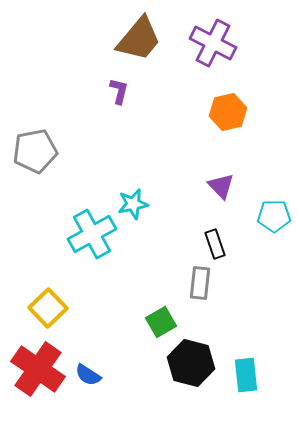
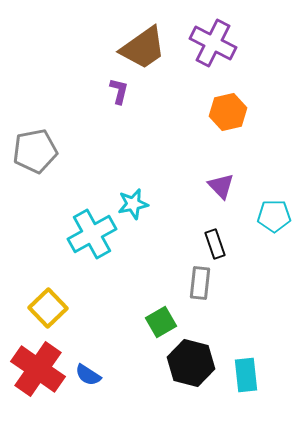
brown trapezoid: moved 4 px right, 9 px down; rotated 15 degrees clockwise
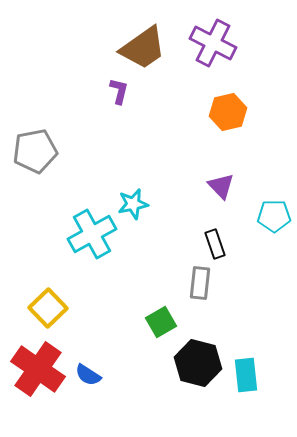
black hexagon: moved 7 px right
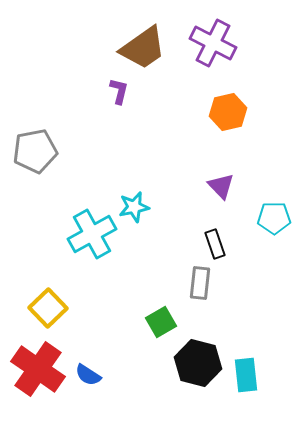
cyan star: moved 1 px right, 3 px down
cyan pentagon: moved 2 px down
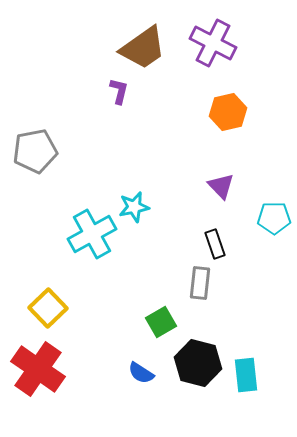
blue semicircle: moved 53 px right, 2 px up
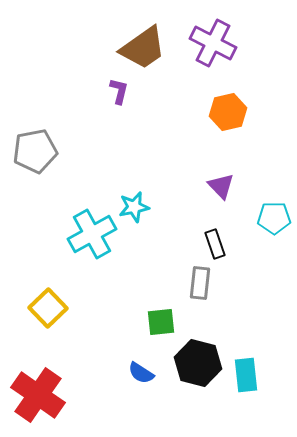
green square: rotated 24 degrees clockwise
red cross: moved 26 px down
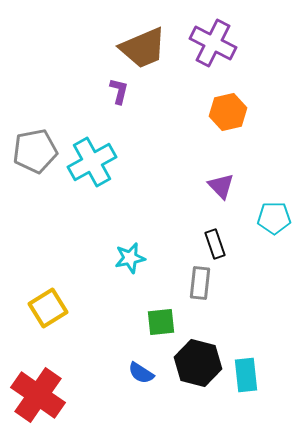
brown trapezoid: rotated 12 degrees clockwise
cyan star: moved 4 px left, 51 px down
cyan cross: moved 72 px up
yellow square: rotated 12 degrees clockwise
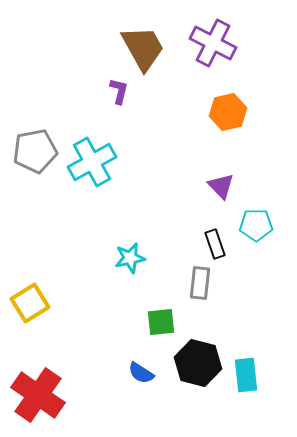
brown trapezoid: rotated 96 degrees counterclockwise
cyan pentagon: moved 18 px left, 7 px down
yellow square: moved 18 px left, 5 px up
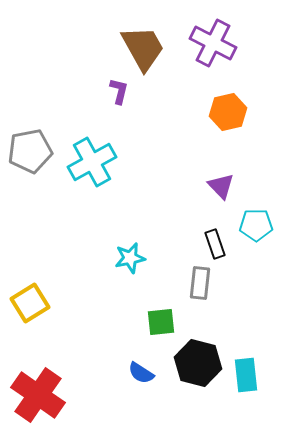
gray pentagon: moved 5 px left
